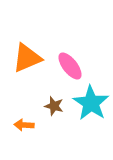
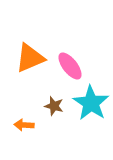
orange triangle: moved 3 px right
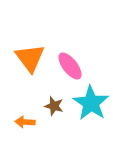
orange triangle: rotated 44 degrees counterclockwise
orange arrow: moved 1 px right, 3 px up
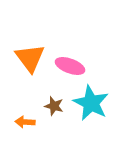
pink ellipse: rotated 32 degrees counterclockwise
cyan star: rotated 6 degrees counterclockwise
